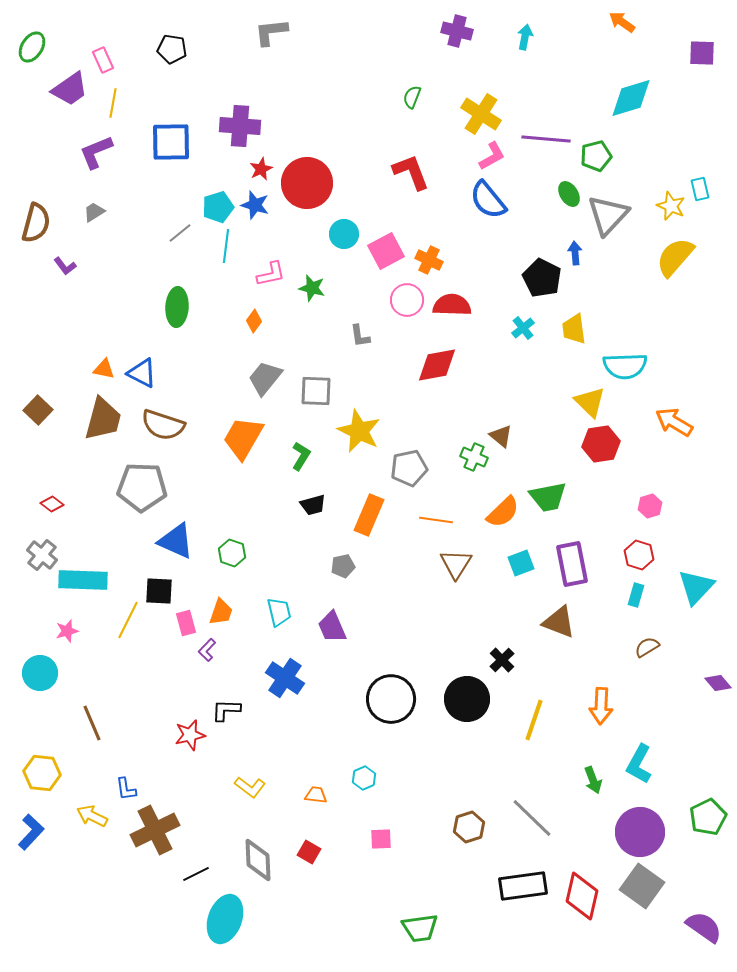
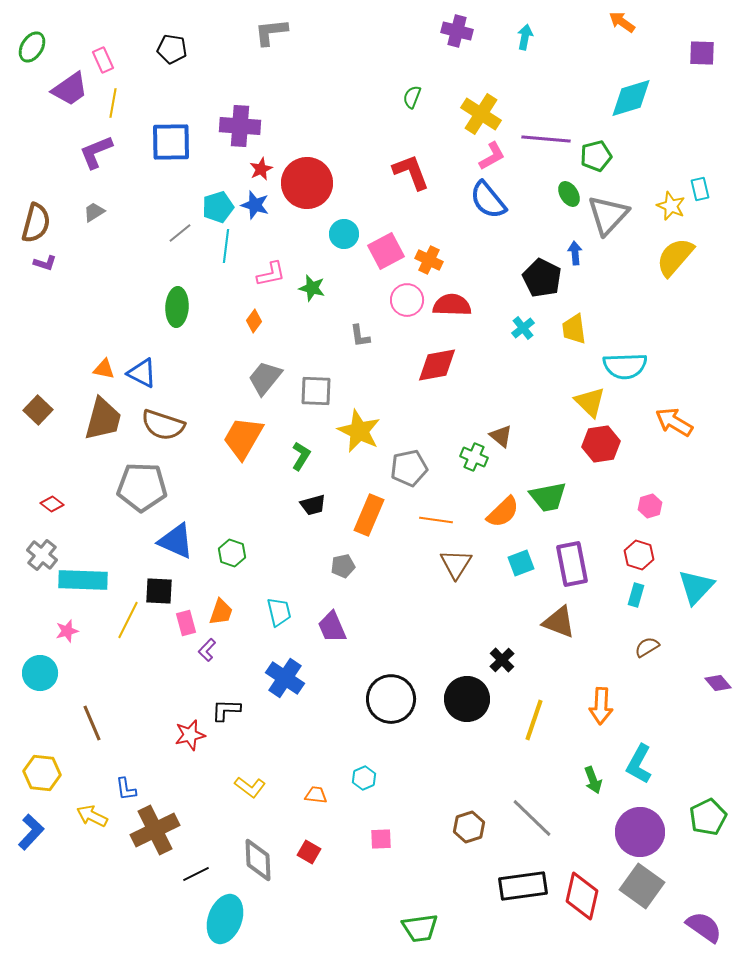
purple L-shape at (65, 266): moved 20 px left, 3 px up; rotated 35 degrees counterclockwise
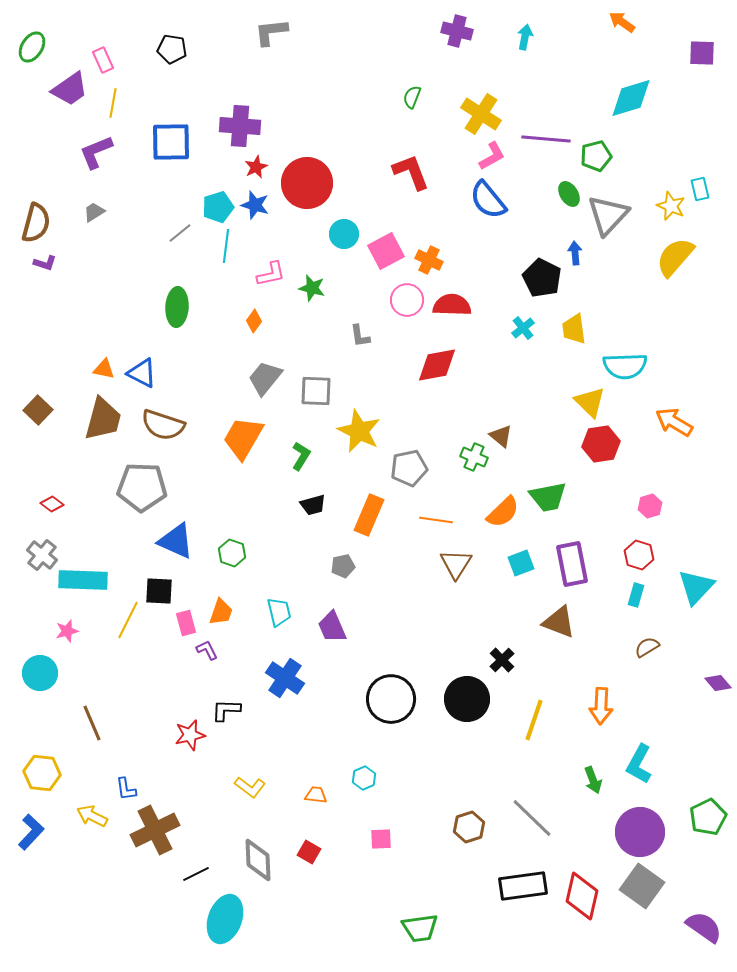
red star at (261, 169): moved 5 px left, 2 px up
purple L-shape at (207, 650): rotated 110 degrees clockwise
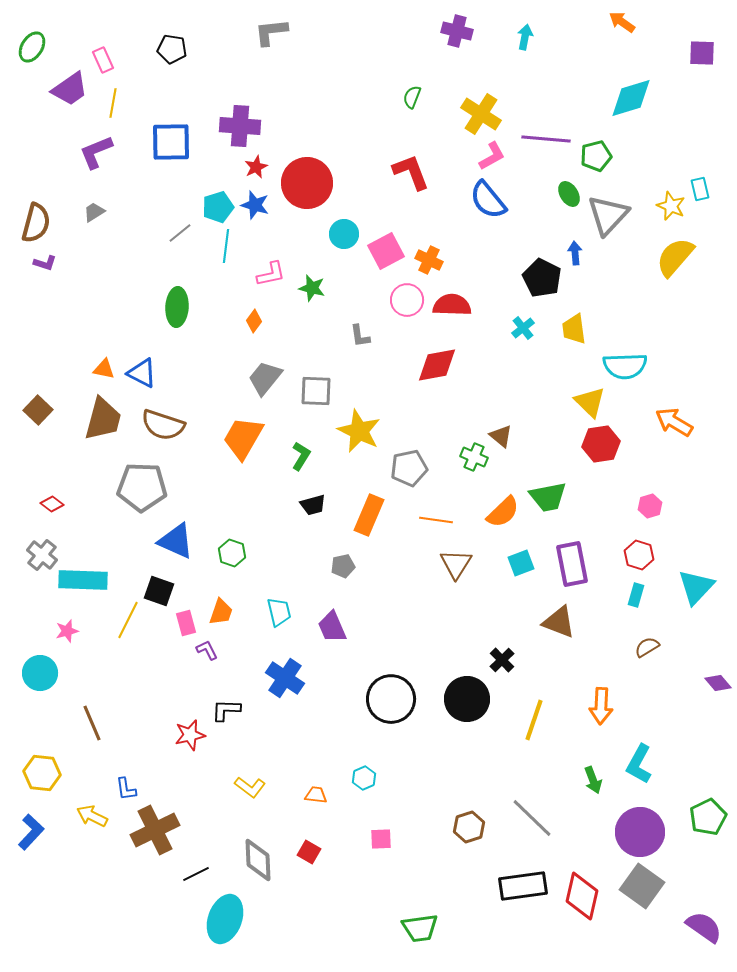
black square at (159, 591): rotated 16 degrees clockwise
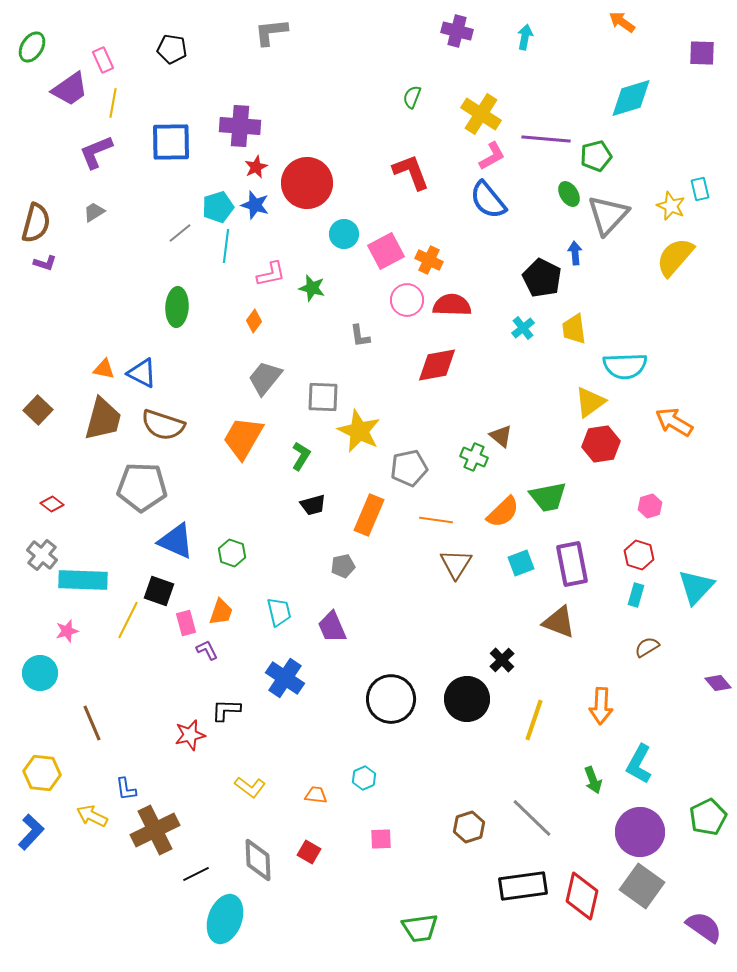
gray square at (316, 391): moved 7 px right, 6 px down
yellow triangle at (590, 402): rotated 40 degrees clockwise
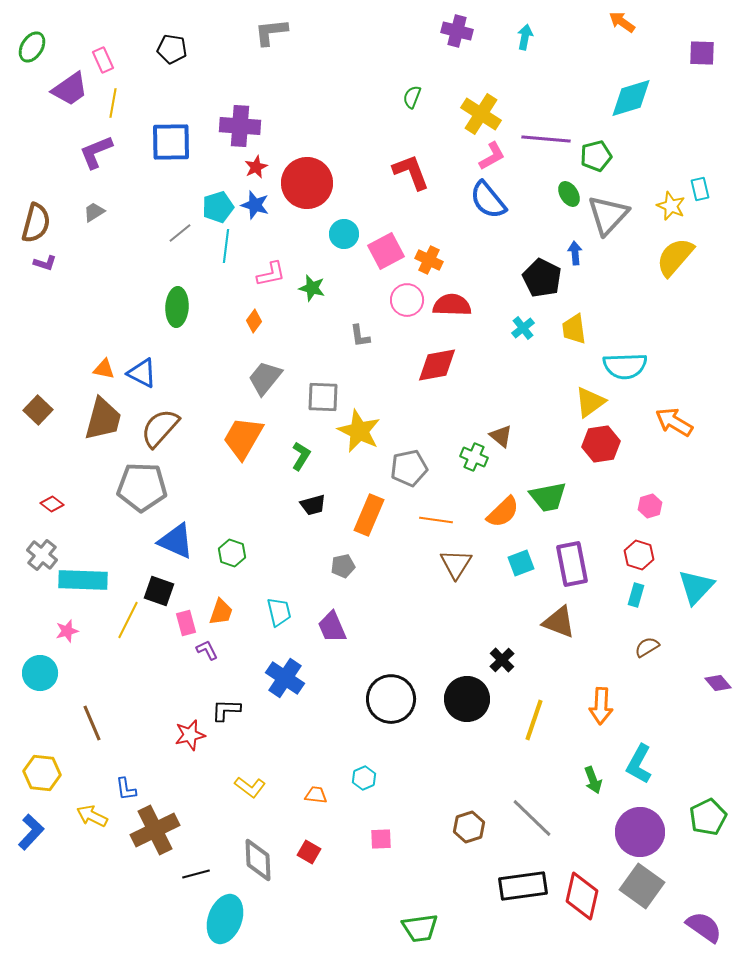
brown semicircle at (163, 425): moved 3 px left, 3 px down; rotated 114 degrees clockwise
black line at (196, 874): rotated 12 degrees clockwise
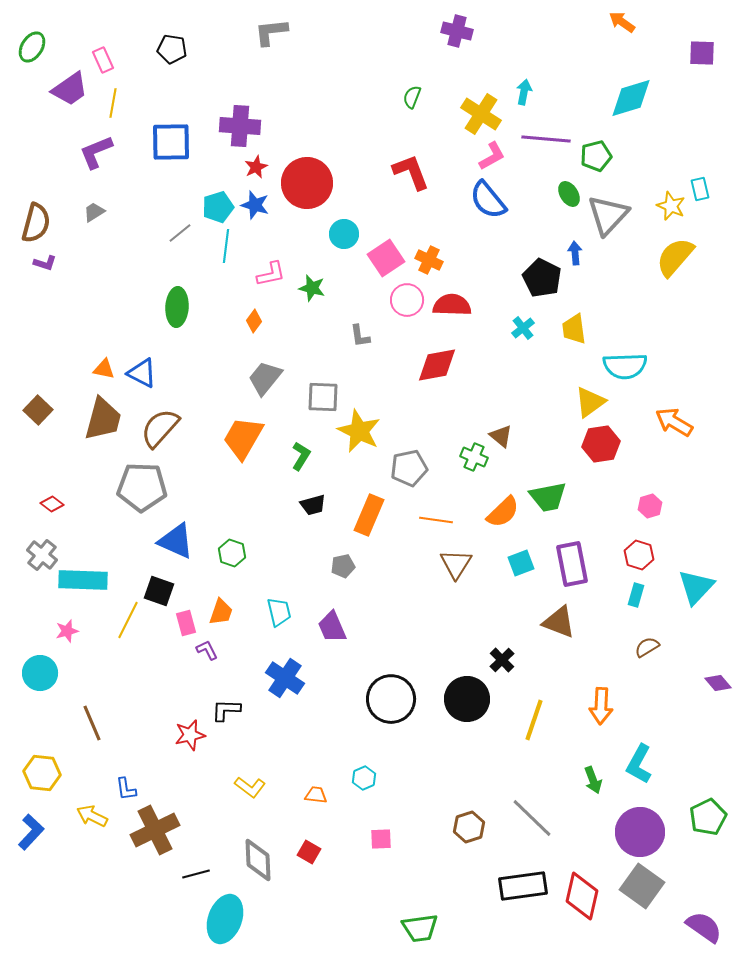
cyan arrow at (525, 37): moved 1 px left, 55 px down
pink square at (386, 251): moved 7 px down; rotated 6 degrees counterclockwise
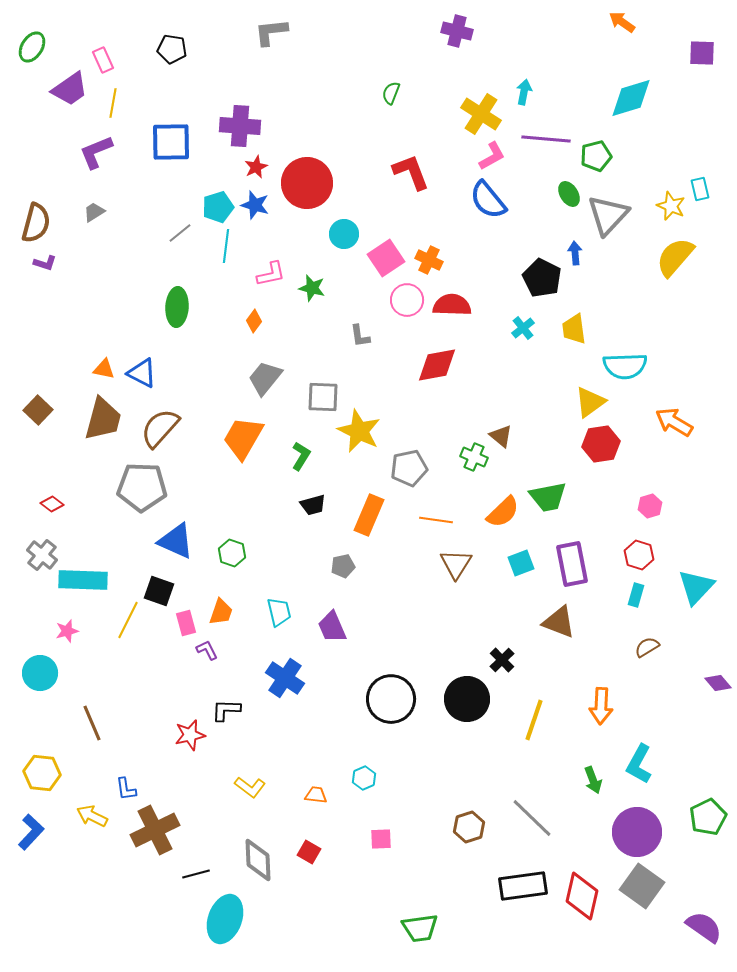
green semicircle at (412, 97): moved 21 px left, 4 px up
purple circle at (640, 832): moved 3 px left
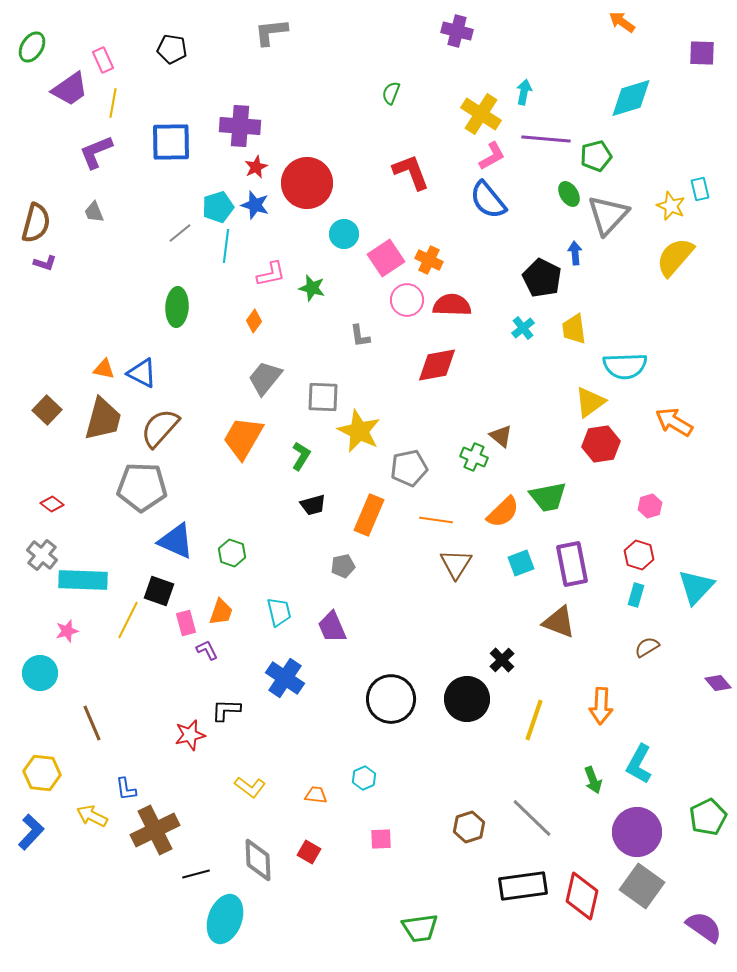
gray trapezoid at (94, 212): rotated 80 degrees counterclockwise
brown square at (38, 410): moved 9 px right
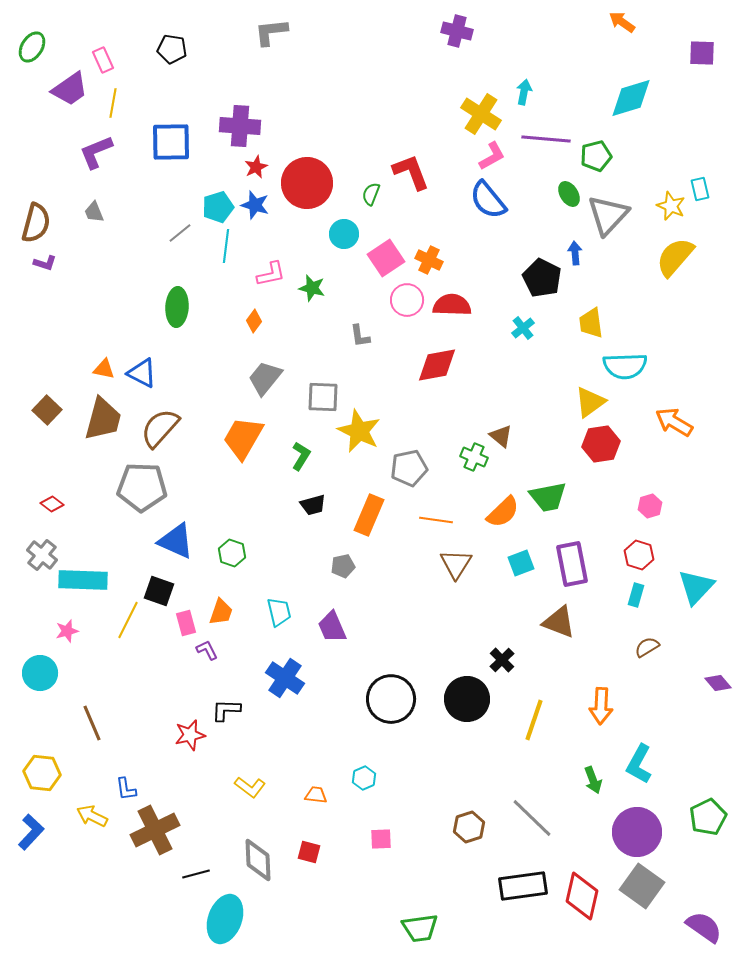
green semicircle at (391, 93): moved 20 px left, 101 px down
yellow trapezoid at (574, 329): moved 17 px right, 6 px up
red square at (309, 852): rotated 15 degrees counterclockwise
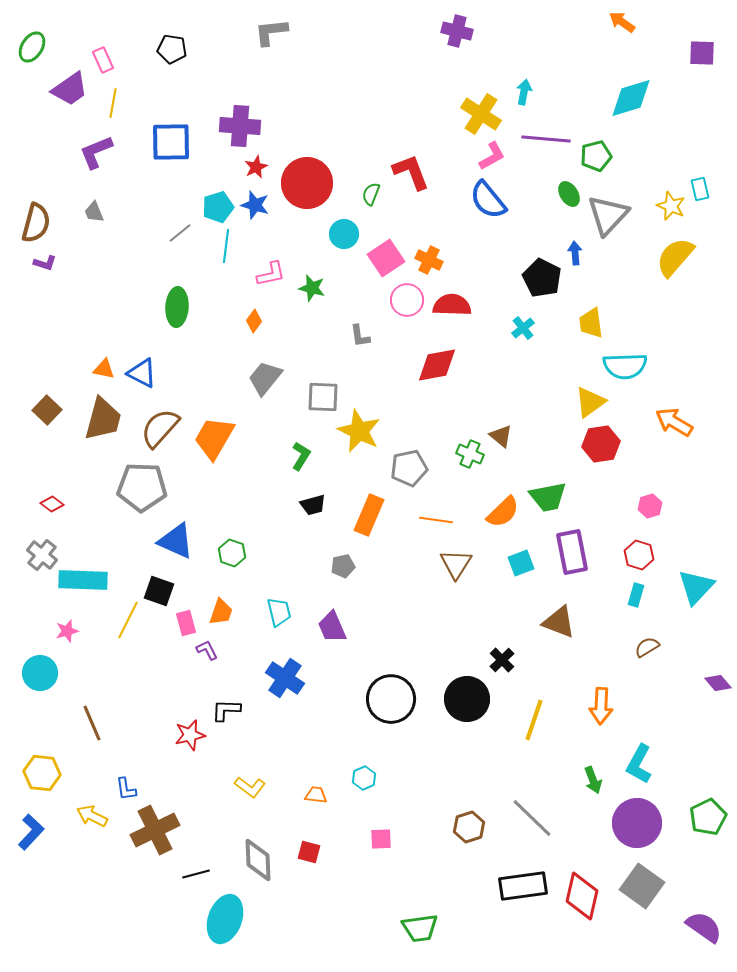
orange trapezoid at (243, 438): moved 29 px left
green cross at (474, 457): moved 4 px left, 3 px up
purple rectangle at (572, 564): moved 12 px up
purple circle at (637, 832): moved 9 px up
